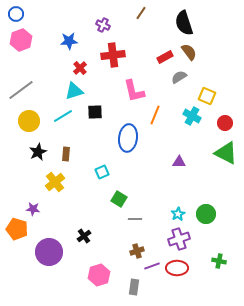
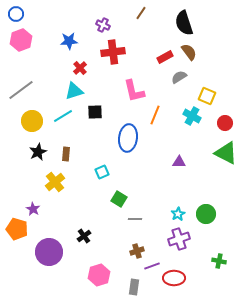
red cross at (113, 55): moved 3 px up
yellow circle at (29, 121): moved 3 px right
purple star at (33, 209): rotated 24 degrees clockwise
red ellipse at (177, 268): moved 3 px left, 10 px down
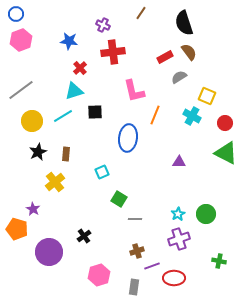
blue star at (69, 41): rotated 12 degrees clockwise
